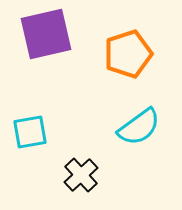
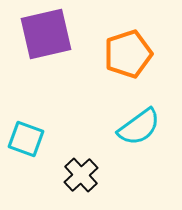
cyan square: moved 4 px left, 7 px down; rotated 30 degrees clockwise
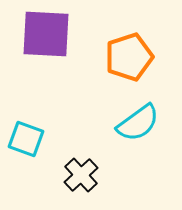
purple square: rotated 16 degrees clockwise
orange pentagon: moved 1 px right, 3 px down
cyan semicircle: moved 1 px left, 4 px up
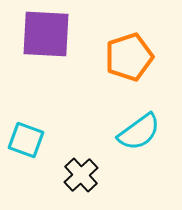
cyan semicircle: moved 1 px right, 9 px down
cyan square: moved 1 px down
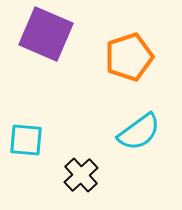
purple square: rotated 20 degrees clockwise
cyan square: rotated 15 degrees counterclockwise
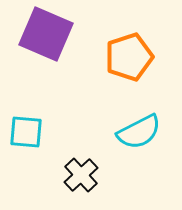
cyan semicircle: rotated 9 degrees clockwise
cyan square: moved 8 px up
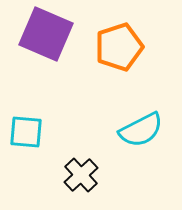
orange pentagon: moved 10 px left, 10 px up
cyan semicircle: moved 2 px right, 2 px up
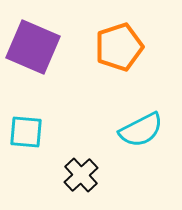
purple square: moved 13 px left, 13 px down
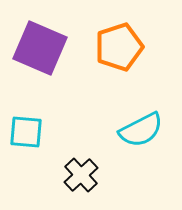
purple square: moved 7 px right, 1 px down
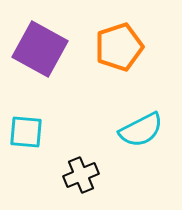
purple square: moved 1 px down; rotated 6 degrees clockwise
black cross: rotated 20 degrees clockwise
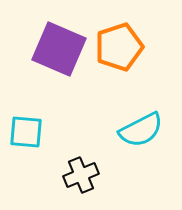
purple square: moved 19 px right; rotated 6 degrees counterclockwise
